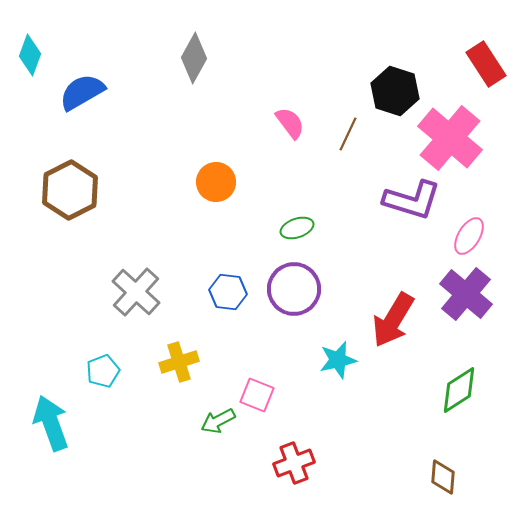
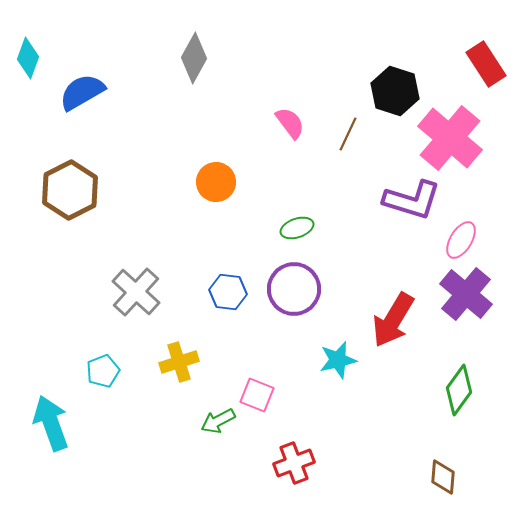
cyan diamond: moved 2 px left, 3 px down
pink ellipse: moved 8 px left, 4 px down
green diamond: rotated 21 degrees counterclockwise
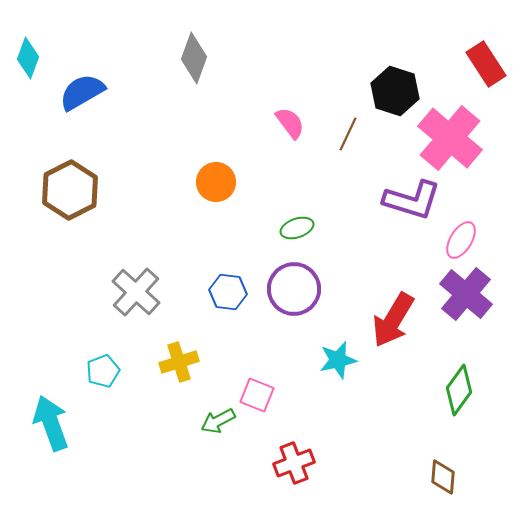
gray diamond: rotated 9 degrees counterclockwise
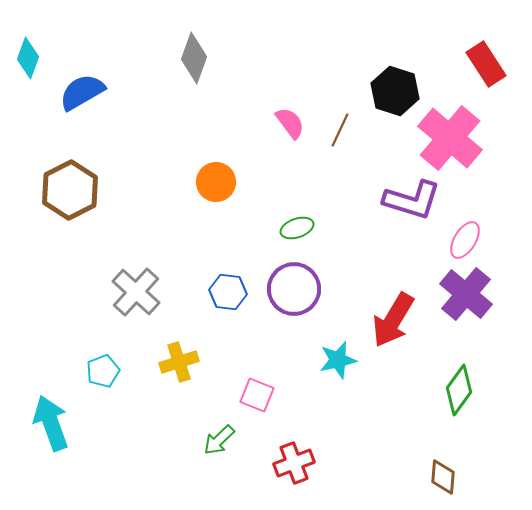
brown line: moved 8 px left, 4 px up
pink ellipse: moved 4 px right
green arrow: moved 1 px right, 19 px down; rotated 16 degrees counterclockwise
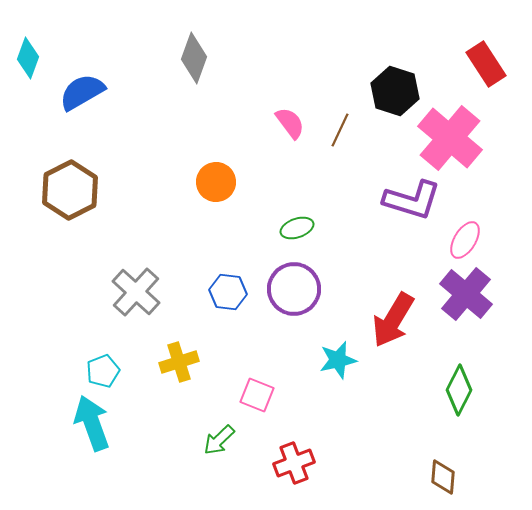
green diamond: rotated 9 degrees counterclockwise
cyan arrow: moved 41 px right
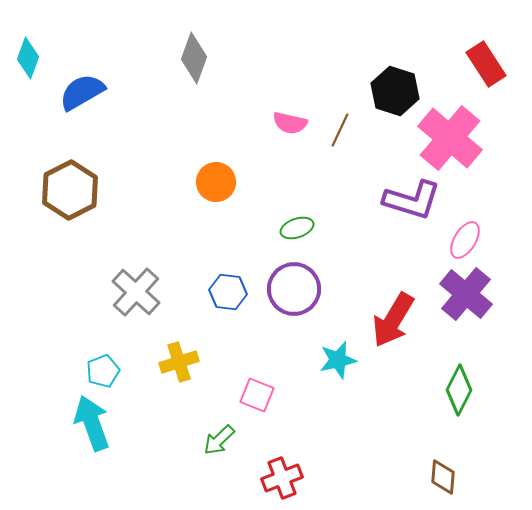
pink semicircle: rotated 140 degrees clockwise
red cross: moved 12 px left, 15 px down
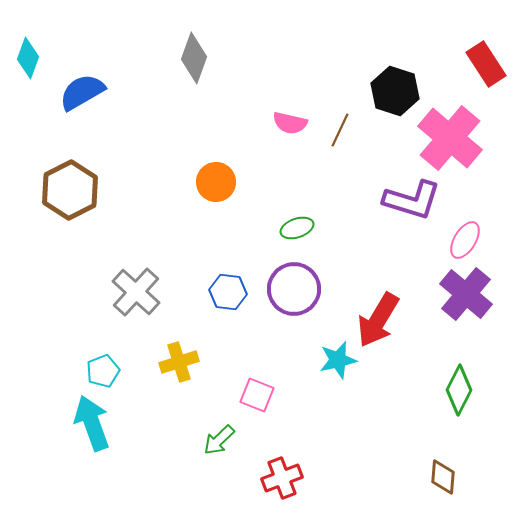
red arrow: moved 15 px left
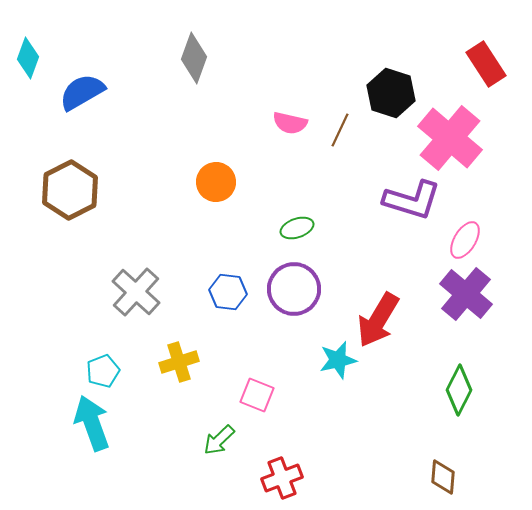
black hexagon: moved 4 px left, 2 px down
